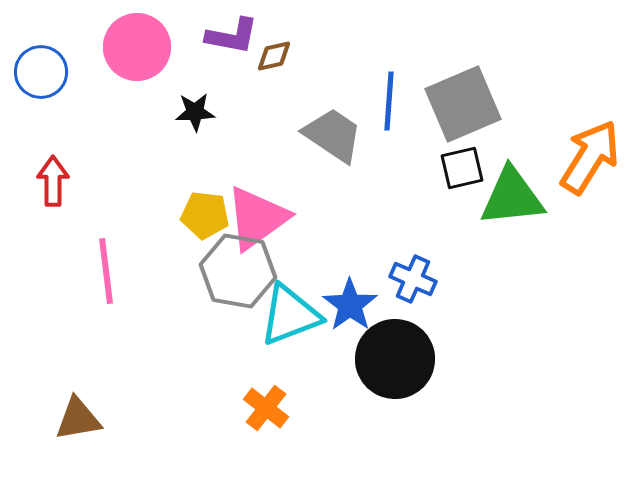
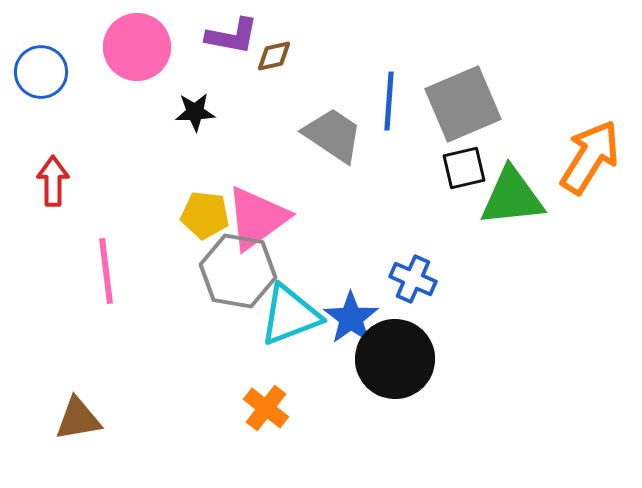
black square: moved 2 px right
blue star: moved 1 px right, 13 px down
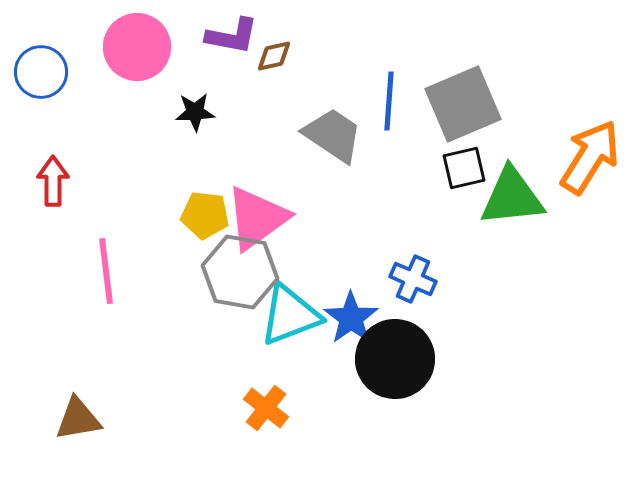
gray hexagon: moved 2 px right, 1 px down
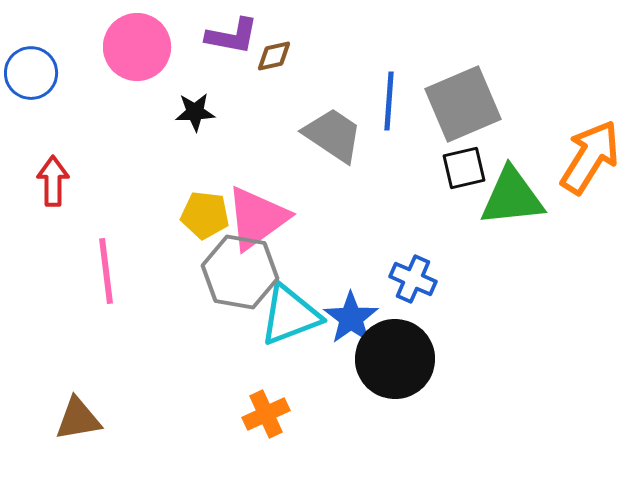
blue circle: moved 10 px left, 1 px down
orange cross: moved 6 px down; rotated 27 degrees clockwise
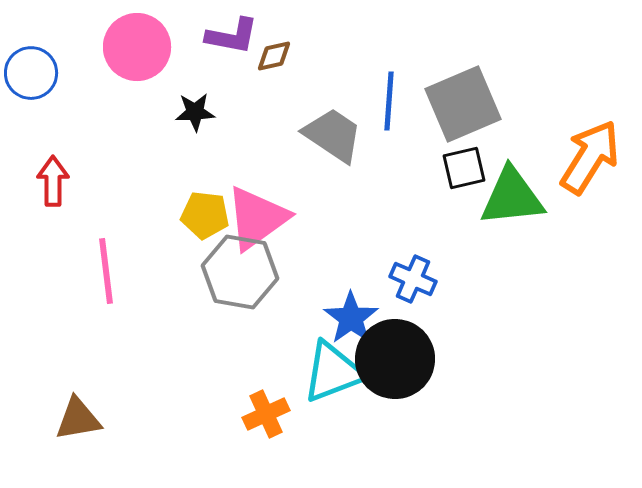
cyan triangle: moved 43 px right, 57 px down
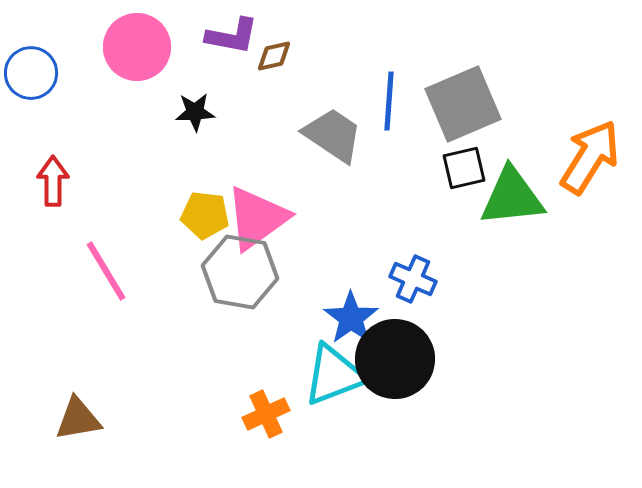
pink line: rotated 24 degrees counterclockwise
cyan triangle: moved 1 px right, 3 px down
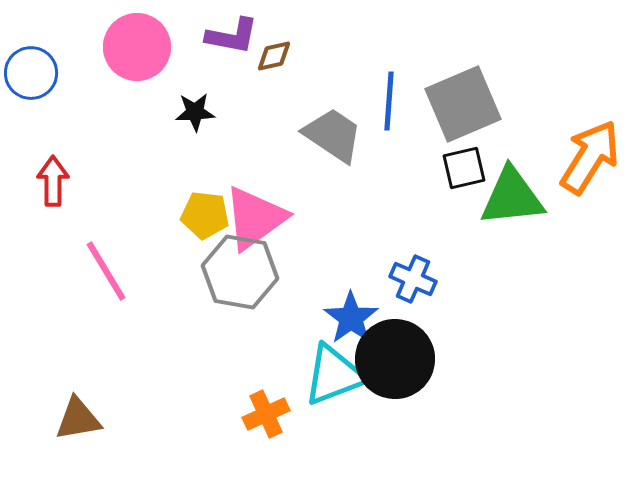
pink triangle: moved 2 px left
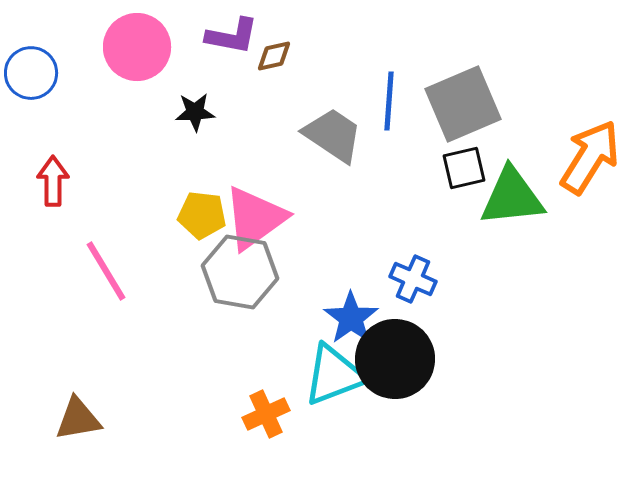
yellow pentagon: moved 3 px left
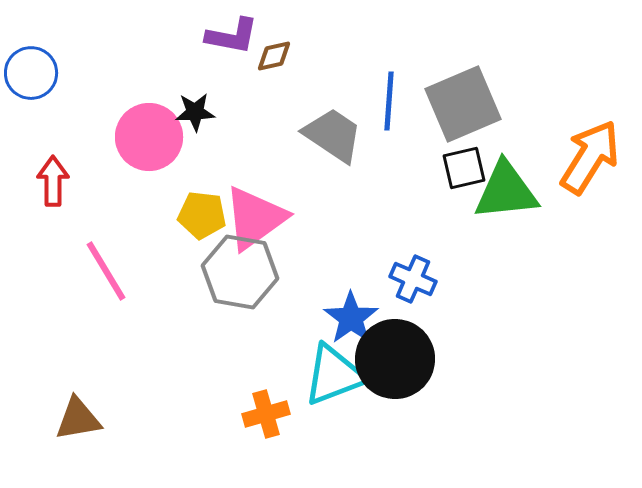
pink circle: moved 12 px right, 90 px down
green triangle: moved 6 px left, 6 px up
orange cross: rotated 9 degrees clockwise
